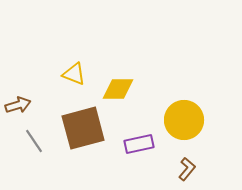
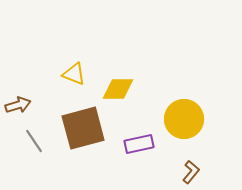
yellow circle: moved 1 px up
brown L-shape: moved 4 px right, 3 px down
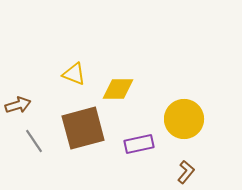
brown L-shape: moved 5 px left
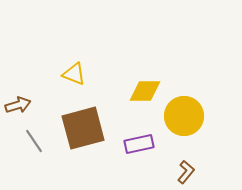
yellow diamond: moved 27 px right, 2 px down
yellow circle: moved 3 px up
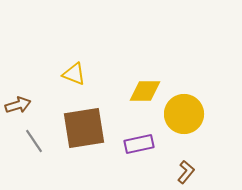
yellow circle: moved 2 px up
brown square: moved 1 px right; rotated 6 degrees clockwise
